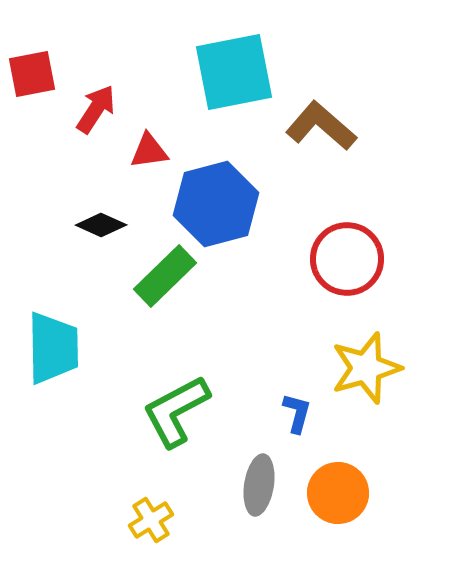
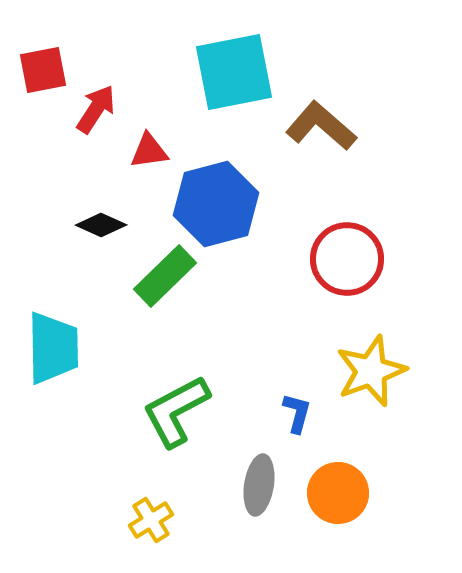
red square: moved 11 px right, 4 px up
yellow star: moved 5 px right, 3 px down; rotated 4 degrees counterclockwise
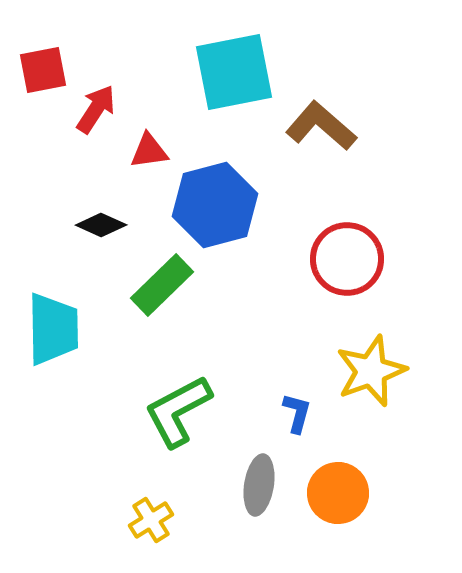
blue hexagon: moved 1 px left, 1 px down
green rectangle: moved 3 px left, 9 px down
cyan trapezoid: moved 19 px up
green L-shape: moved 2 px right
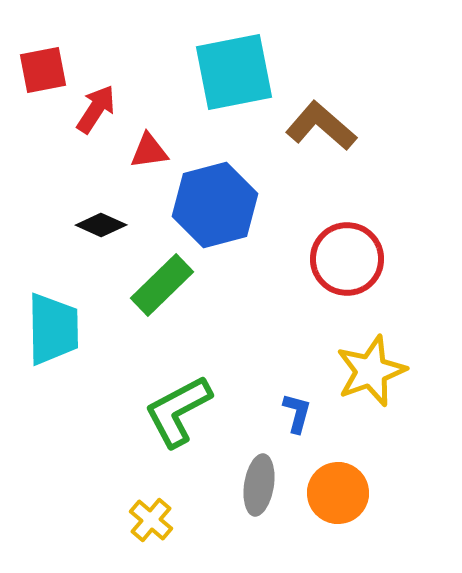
yellow cross: rotated 18 degrees counterclockwise
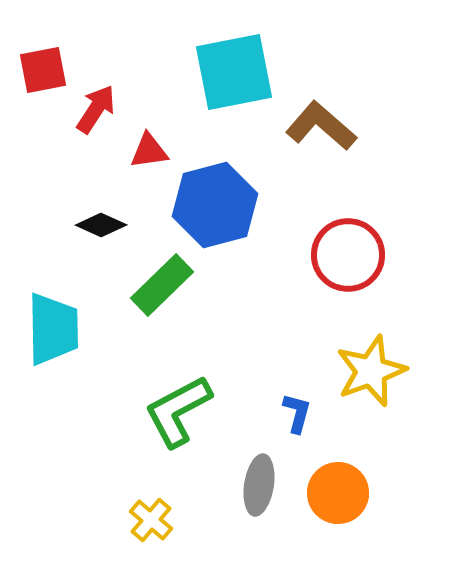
red circle: moved 1 px right, 4 px up
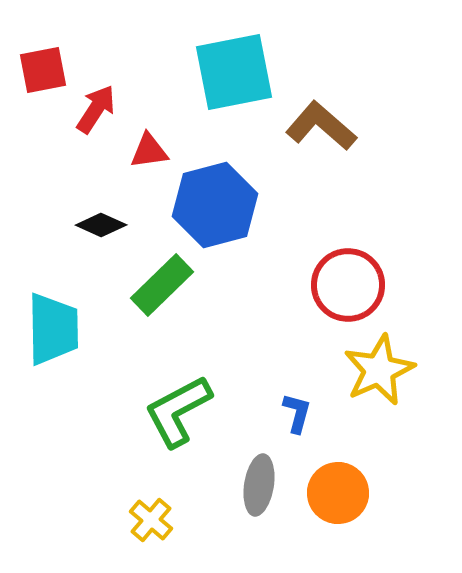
red circle: moved 30 px down
yellow star: moved 8 px right, 1 px up; rotated 4 degrees counterclockwise
